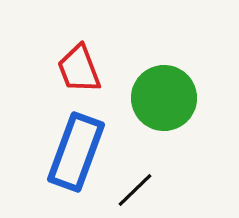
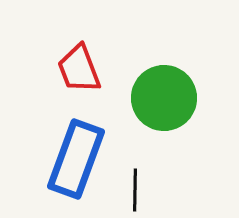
blue rectangle: moved 7 px down
black line: rotated 45 degrees counterclockwise
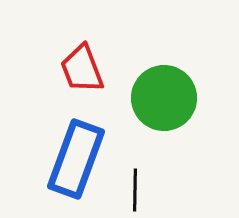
red trapezoid: moved 3 px right
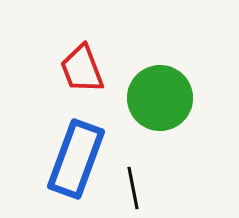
green circle: moved 4 px left
black line: moved 2 px left, 2 px up; rotated 12 degrees counterclockwise
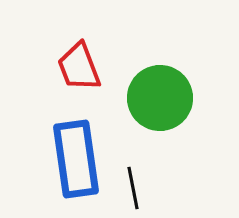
red trapezoid: moved 3 px left, 2 px up
blue rectangle: rotated 28 degrees counterclockwise
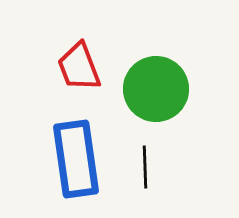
green circle: moved 4 px left, 9 px up
black line: moved 12 px right, 21 px up; rotated 9 degrees clockwise
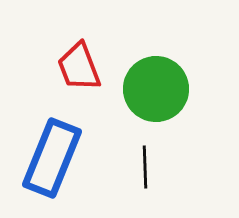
blue rectangle: moved 24 px left, 1 px up; rotated 30 degrees clockwise
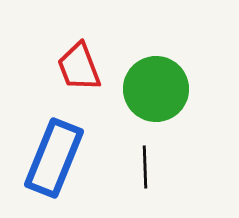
blue rectangle: moved 2 px right
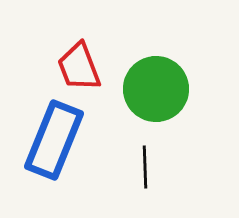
blue rectangle: moved 18 px up
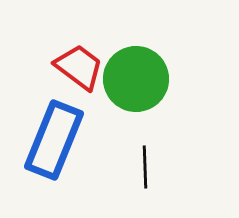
red trapezoid: rotated 148 degrees clockwise
green circle: moved 20 px left, 10 px up
